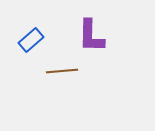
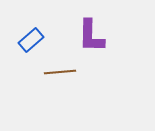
brown line: moved 2 px left, 1 px down
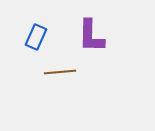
blue rectangle: moved 5 px right, 3 px up; rotated 25 degrees counterclockwise
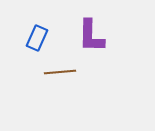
blue rectangle: moved 1 px right, 1 px down
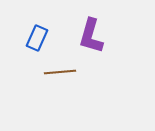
purple L-shape: rotated 15 degrees clockwise
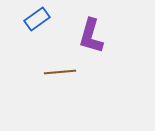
blue rectangle: moved 19 px up; rotated 30 degrees clockwise
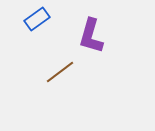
brown line: rotated 32 degrees counterclockwise
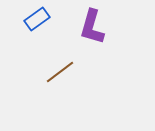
purple L-shape: moved 1 px right, 9 px up
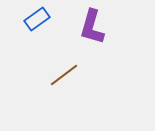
brown line: moved 4 px right, 3 px down
